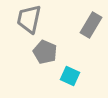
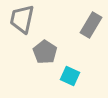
gray trapezoid: moved 7 px left
gray pentagon: rotated 10 degrees clockwise
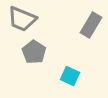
gray trapezoid: rotated 80 degrees counterclockwise
gray pentagon: moved 11 px left
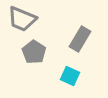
gray rectangle: moved 11 px left, 14 px down
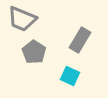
gray rectangle: moved 1 px down
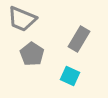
gray rectangle: moved 1 px left, 1 px up
gray pentagon: moved 2 px left, 2 px down
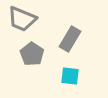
gray rectangle: moved 9 px left
cyan square: rotated 18 degrees counterclockwise
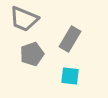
gray trapezoid: moved 2 px right
gray pentagon: rotated 20 degrees clockwise
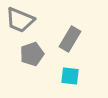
gray trapezoid: moved 4 px left, 1 px down
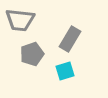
gray trapezoid: rotated 16 degrees counterclockwise
cyan square: moved 5 px left, 5 px up; rotated 24 degrees counterclockwise
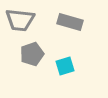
gray rectangle: moved 17 px up; rotated 75 degrees clockwise
cyan square: moved 5 px up
